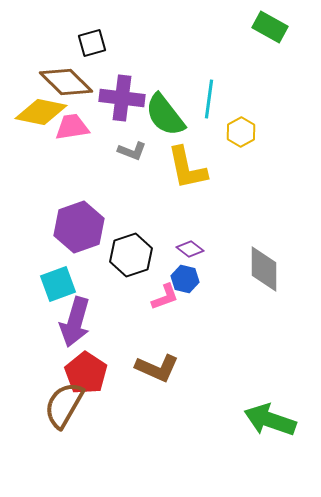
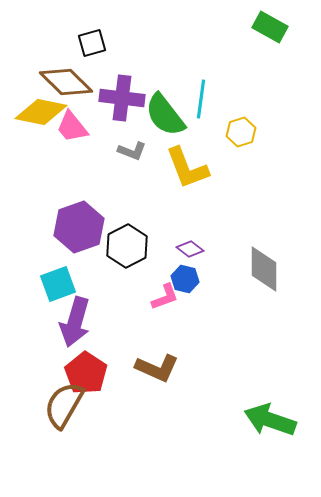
cyan line: moved 8 px left
pink trapezoid: rotated 120 degrees counterclockwise
yellow hexagon: rotated 12 degrees clockwise
yellow L-shape: rotated 9 degrees counterclockwise
black hexagon: moved 4 px left, 9 px up; rotated 9 degrees counterclockwise
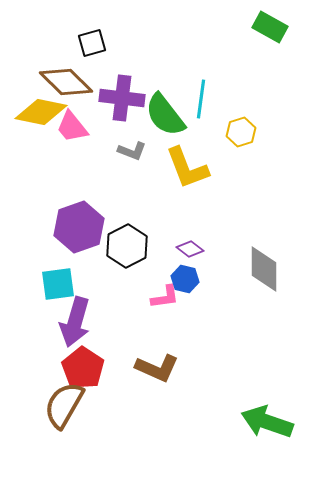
cyan square: rotated 12 degrees clockwise
pink L-shape: rotated 12 degrees clockwise
red pentagon: moved 3 px left, 5 px up
green arrow: moved 3 px left, 2 px down
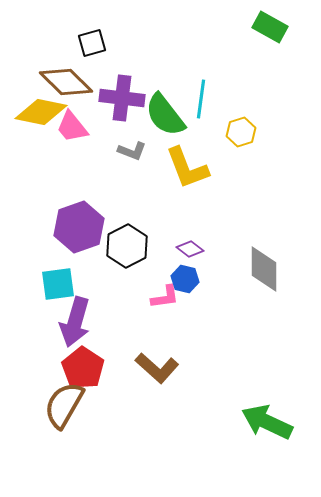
brown L-shape: rotated 18 degrees clockwise
green arrow: rotated 6 degrees clockwise
